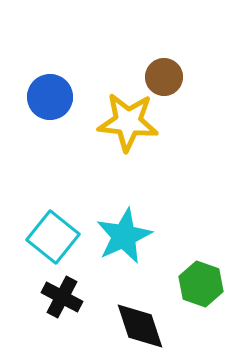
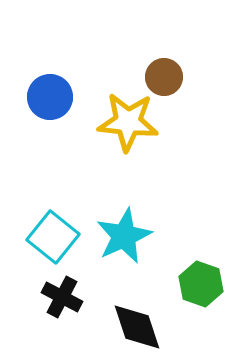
black diamond: moved 3 px left, 1 px down
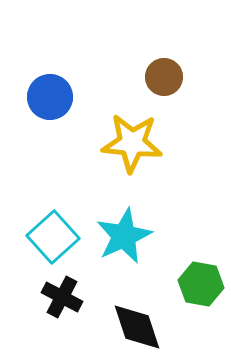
yellow star: moved 4 px right, 21 px down
cyan square: rotated 9 degrees clockwise
green hexagon: rotated 9 degrees counterclockwise
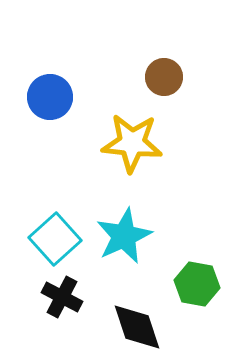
cyan square: moved 2 px right, 2 px down
green hexagon: moved 4 px left
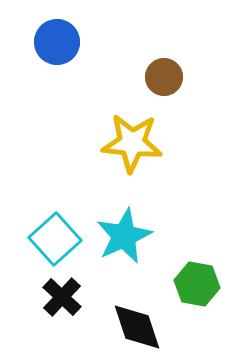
blue circle: moved 7 px right, 55 px up
black cross: rotated 15 degrees clockwise
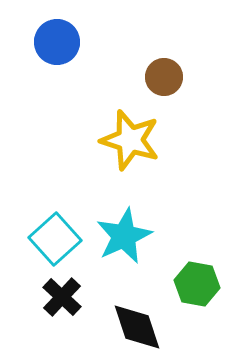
yellow star: moved 2 px left, 3 px up; rotated 12 degrees clockwise
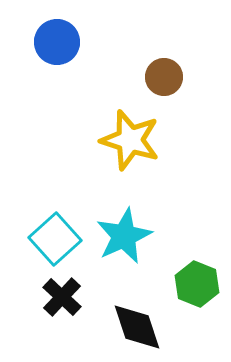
green hexagon: rotated 12 degrees clockwise
